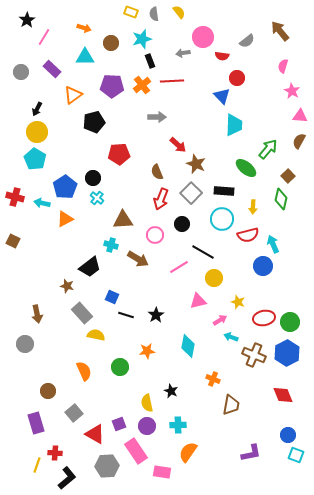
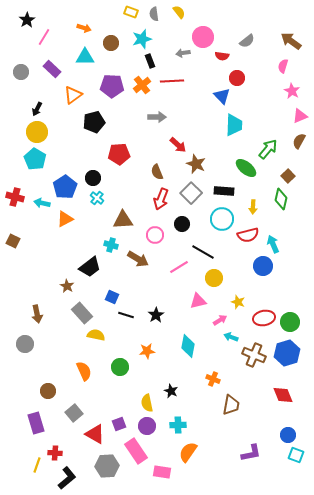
brown arrow at (280, 31): moved 11 px right, 10 px down; rotated 15 degrees counterclockwise
pink triangle at (300, 116): rotated 28 degrees counterclockwise
brown star at (67, 286): rotated 16 degrees clockwise
blue hexagon at (287, 353): rotated 10 degrees clockwise
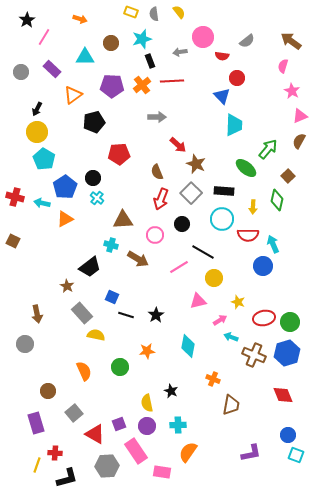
orange arrow at (84, 28): moved 4 px left, 9 px up
gray arrow at (183, 53): moved 3 px left, 1 px up
cyan pentagon at (35, 159): moved 9 px right
green diamond at (281, 199): moved 4 px left, 1 px down
red semicircle at (248, 235): rotated 15 degrees clockwise
black L-shape at (67, 478): rotated 25 degrees clockwise
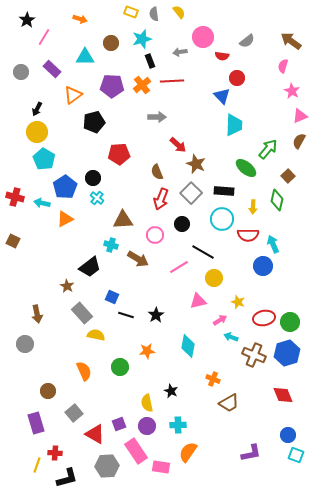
brown trapezoid at (231, 405): moved 2 px left, 2 px up; rotated 50 degrees clockwise
pink rectangle at (162, 472): moved 1 px left, 5 px up
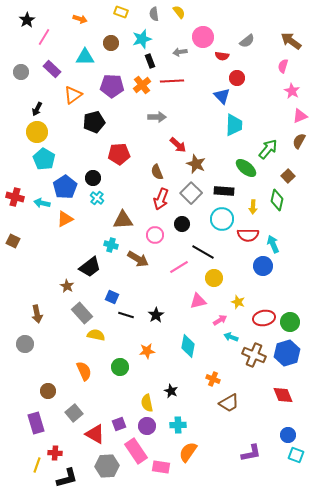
yellow rectangle at (131, 12): moved 10 px left
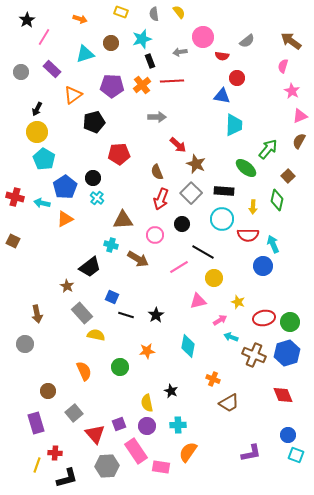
cyan triangle at (85, 57): moved 3 px up; rotated 18 degrees counterclockwise
blue triangle at (222, 96): rotated 36 degrees counterclockwise
red triangle at (95, 434): rotated 20 degrees clockwise
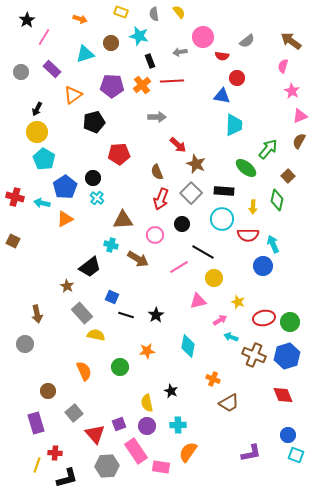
cyan star at (142, 39): moved 3 px left, 3 px up; rotated 30 degrees clockwise
blue hexagon at (287, 353): moved 3 px down
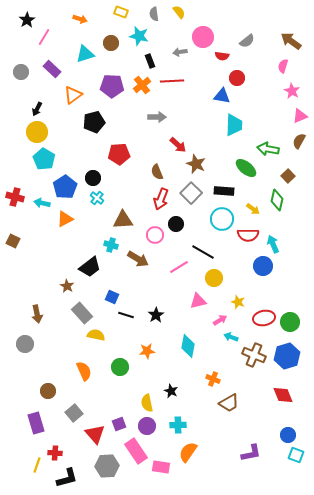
green arrow at (268, 149): rotated 120 degrees counterclockwise
yellow arrow at (253, 207): moved 2 px down; rotated 56 degrees counterclockwise
black circle at (182, 224): moved 6 px left
